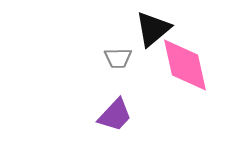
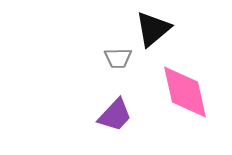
pink diamond: moved 27 px down
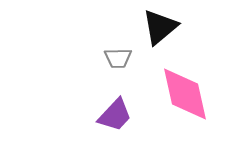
black triangle: moved 7 px right, 2 px up
pink diamond: moved 2 px down
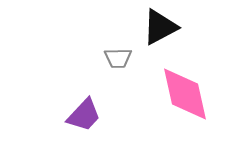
black triangle: rotated 12 degrees clockwise
purple trapezoid: moved 31 px left
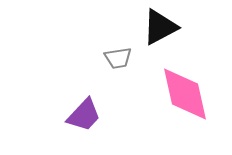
gray trapezoid: rotated 8 degrees counterclockwise
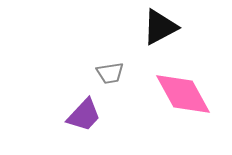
gray trapezoid: moved 8 px left, 15 px down
pink diamond: moved 2 px left; rotated 16 degrees counterclockwise
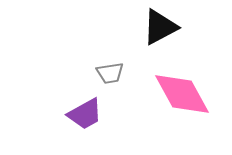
pink diamond: moved 1 px left
purple trapezoid: moved 1 px right, 1 px up; rotated 18 degrees clockwise
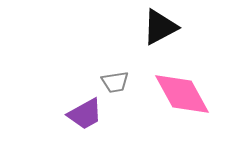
gray trapezoid: moved 5 px right, 9 px down
